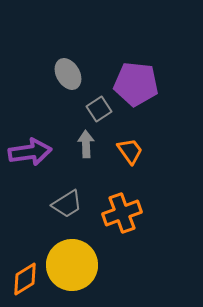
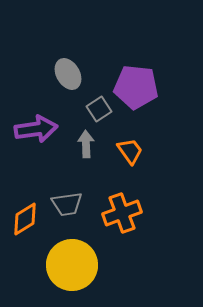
purple pentagon: moved 3 px down
purple arrow: moved 6 px right, 23 px up
gray trapezoid: rotated 24 degrees clockwise
orange diamond: moved 60 px up
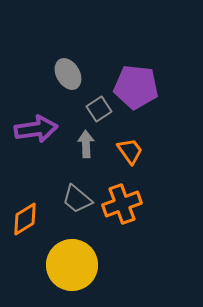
gray trapezoid: moved 10 px right, 5 px up; rotated 48 degrees clockwise
orange cross: moved 9 px up
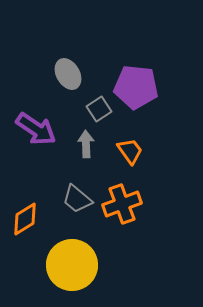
purple arrow: rotated 42 degrees clockwise
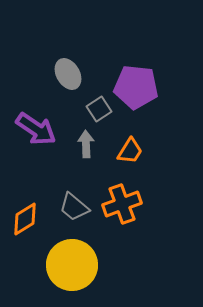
orange trapezoid: rotated 68 degrees clockwise
gray trapezoid: moved 3 px left, 8 px down
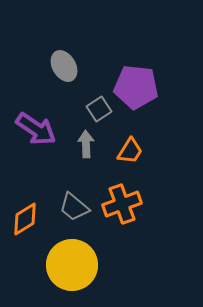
gray ellipse: moved 4 px left, 8 px up
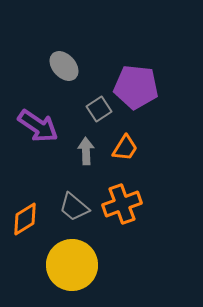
gray ellipse: rotated 12 degrees counterclockwise
purple arrow: moved 2 px right, 3 px up
gray arrow: moved 7 px down
orange trapezoid: moved 5 px left, 3 px up
